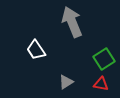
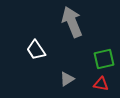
green square: rotated 20 degrees clockwise
gray triangle: moved 1 px right, 3 px up
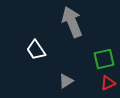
gray triangle: moved 1 px left, 2 px down
red triangle: moved 7 px right, 1 px up; rotated 35 degrees counterclockwise
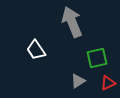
green square: moved 7 px left, 1 px up
gray triangle: moved 12 px right
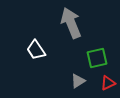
gray arrow: moved 1 px left, 1 px down
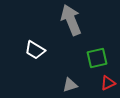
gray arrow: moved 3 px up
white trapezoid: moved 1 px left; rotated 25 degrees counterclockwise
gray triangle: moved 8 px left, 4 px down; rotated 14 degrees clockwise
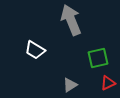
green square: moved 1 px right
gray triangle: rotated 14 degrees counterclockwise
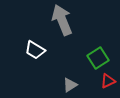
gray arrow: moved 9 px left
green square: rotated 20 degrees counterclockwise
red triangle: moved 2 px up
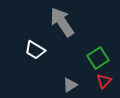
gray arrow: moved 2 px down; rotated 12 degrees counterclockwise
red triangle: moved 4 px left; rotated 21 degrees counterclockwise
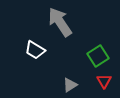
gray arrow: moved 2 px left
green square: moved 2 px up
red triangle: rotated 14 degrees counterclockwise
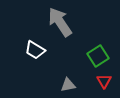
gray triangle: moved 2 px left; rotated 21 degrees clockwise
